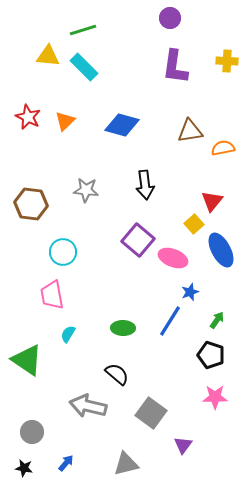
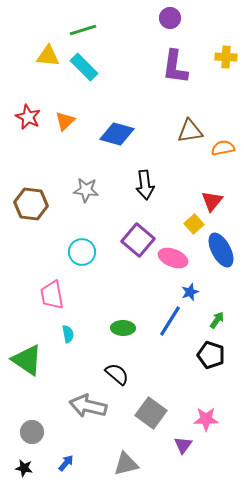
yellow cross: moved 1 px left, 4 px up
blue diamond: moved 5 px left, 9 px down
cyan circle: moved 19 px right
cyan semicircle: rotated 138 degrees clockwise
pink star: moved 9 px left, 22 px down
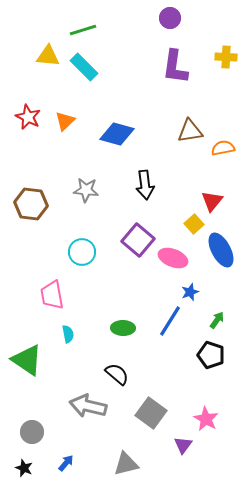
pink star: rotated 30 degrees clockwise
black star: rotated 12 degrees clockwise
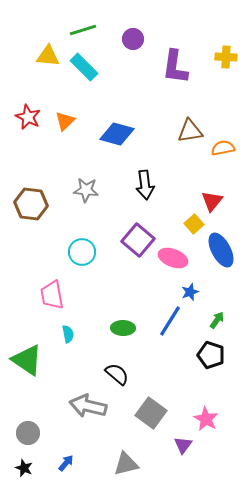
purple circle: moved 37 px left, 21 px down
gray circle: moved 4 px left, 1 px down
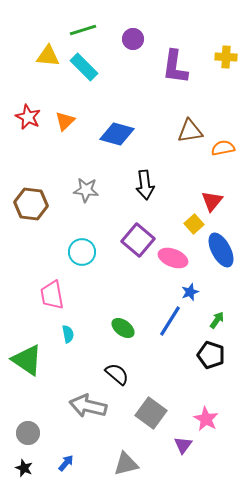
green ellipse: rotated 35 degrees clockwise
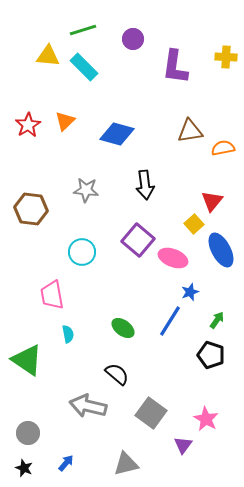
red star: moved 8 px down; rotated 15 degrees clockwise
brown hexagon: moved 5 px down
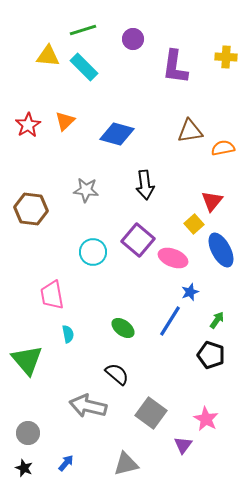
cyan circle: moved 11 px right
green triangle: rotated 16 degrees clockwise
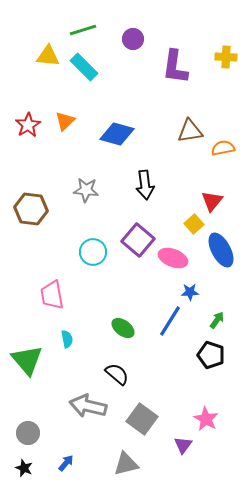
blue star: rotated 18 degrees clockwise
cyan semicircle: moved 1 px left, 5 px down
gray square: moved 9 px left, 6 px down
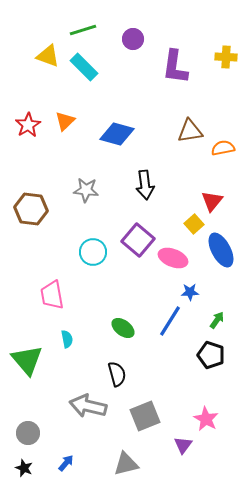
yellow triangle: rotated 15 degrees clockwise
black semicircle: rotated 35 degrees clockwise
gray square: moved 3 px right, 3 px up; rotated 32 degrees clockwise
